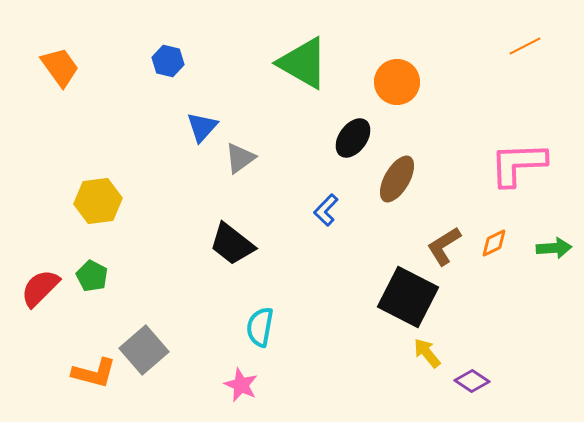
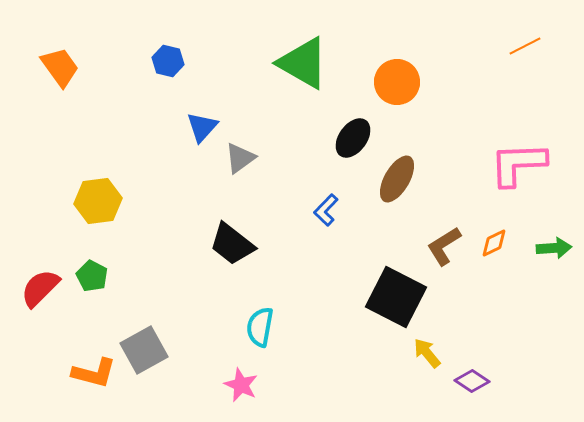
black square: moved 12 px left
gray square: rotated 12 degrees clockwise
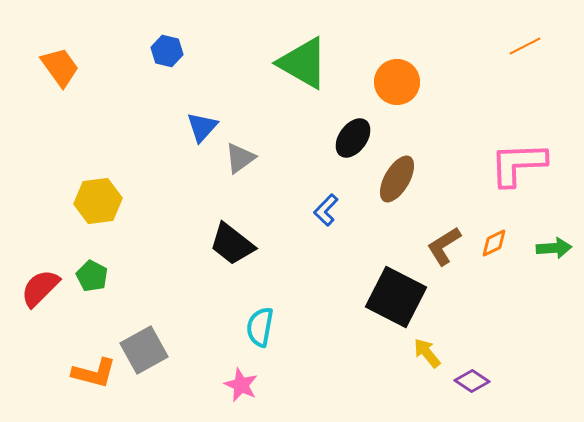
blue hexagon: moved 1 px left, 10 px up
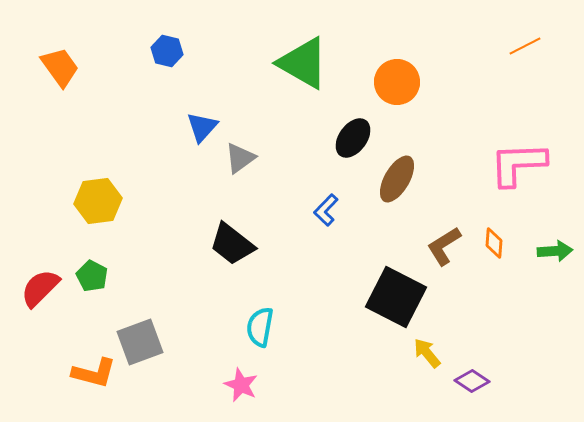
orange diamond: rotated 60 degrees counterclockwise
green arrow: moved 1 px right, 3 px down
gray square: moved 4 px left, 8 px up; rotated 9 degrees clockwise
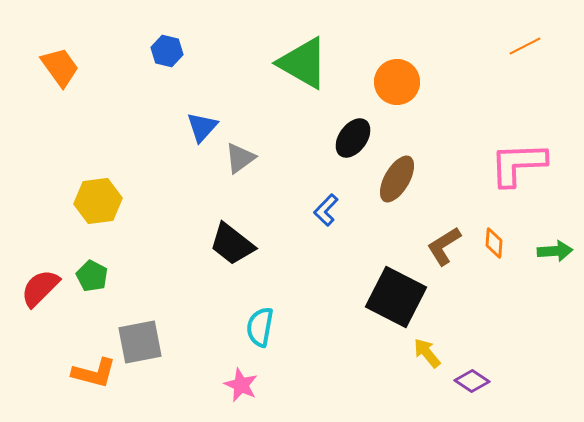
gray square: rotated 9 degrees clockwise
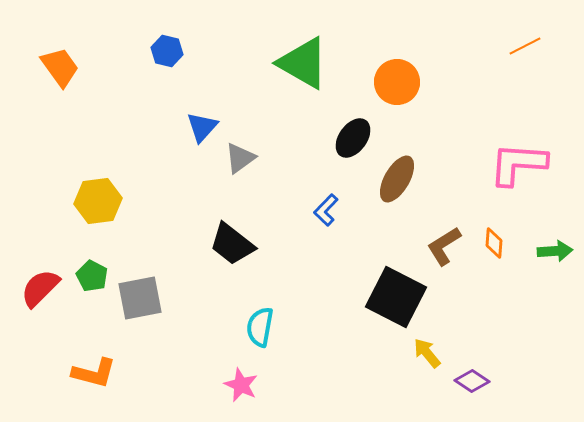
pink L-shape: rotated 6 degrees clockwise
gray square: moved 44 px up
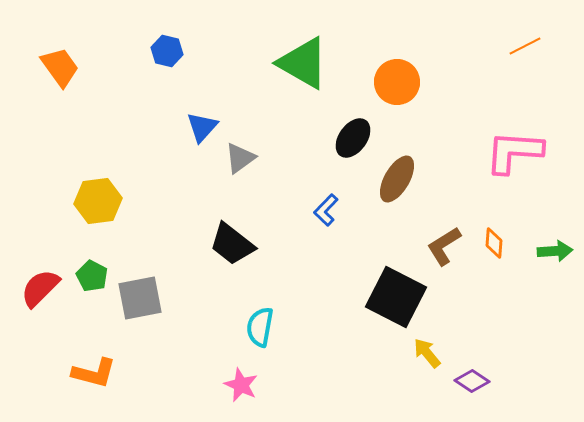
pink L-shape: moved 4 px left, 12 px up
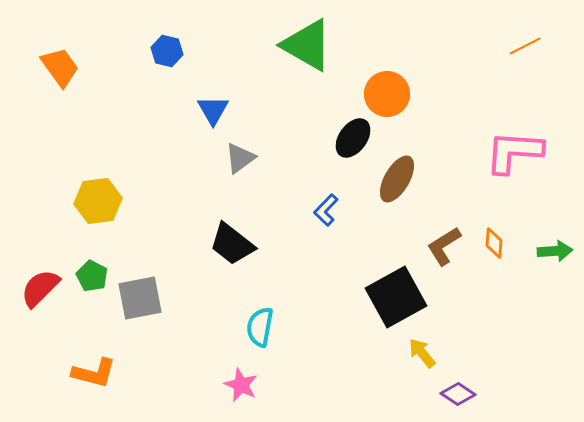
green triangle: moved 4 px right, 18 px up
orange circle: moved 10 px left, 12 px down
blue triangle: moved 11 px right, 17 px up; rotated 12 degrees counterclockwise
black square: rotated 34 degrees clockwise
yellow arrow: moved 5 px left
purple diamond: moved 14 px left, 13 px down
